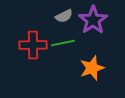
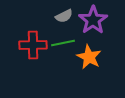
orange star: moved 3 px left, 11 px up; rotated 25 degrees counterclockwise
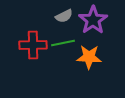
orange star: rotated 25 degrees counterclockwise
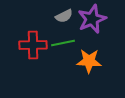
purple star: moved 1 px left, 1 px up; rotated 12 degrees clockwise
orange star: moved 4 px down
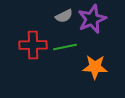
green line: moved 2 px right, 4 px down
orange star: moved 6 px right, 6 px down
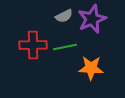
orange star: moved 4 px left, 1 px down
